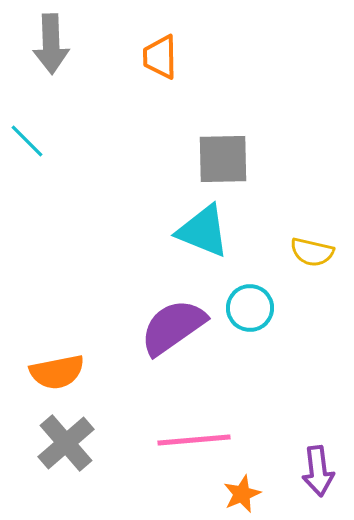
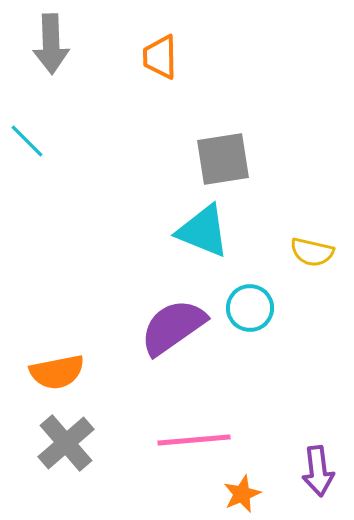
gray square: rotated 8 degrees counterclockwise
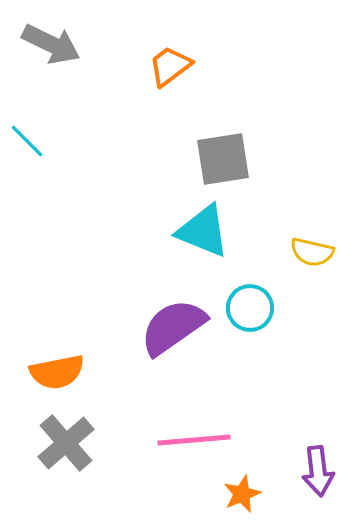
gray arrow: rotated 62 degrees counterclockwise
orange trapezoid: moved 10 px right, 9 px down; rotated 54 degrees clockwise
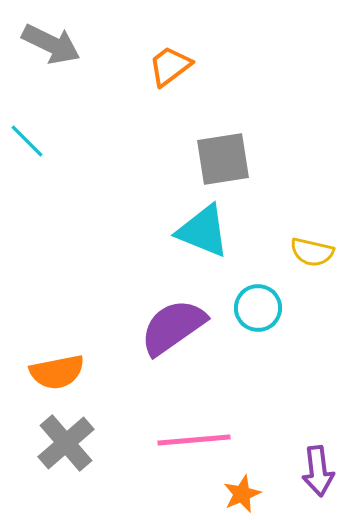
cyan circle: moved 8 px right
